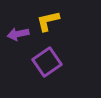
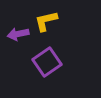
yellow L-shape: moved 2 px left
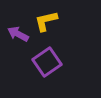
purple arrow: rotated 40 degrees clockwise
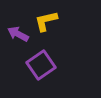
purple square: moved 6 px left, 3 px down
